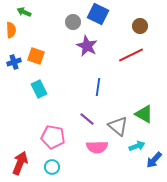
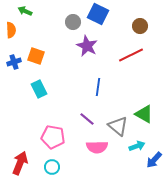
green arrow: moved 1 px right, 1 px up
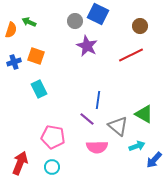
green arrow: moved 4 px right, 11 px down
gray circle: moved 2 px right, 1 px up
orange semicircle: rotated 21 degrees clockwise
blue line: moved 13 px down
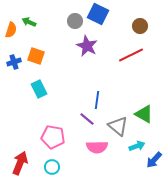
blue line: moved 1 px left
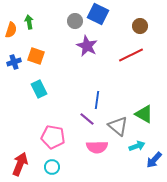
green arrow: rotated 56 degrees clockwise
red arrow: moved 1 px down
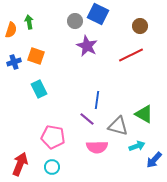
gray triangle: rotated 25 degrees counterclockwise
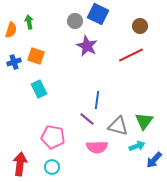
green triangle: moved 7 px down; rotated 36 degrees clockwise
red arrow: rotated 15 degrees counterclockwise
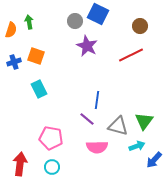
pink pentagon: moved 2 px left, 1 px down
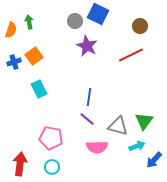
orange square: moved 2 px left; rotated 36 degrees clockwise
blue line: moved 8 px left, 3 px up
